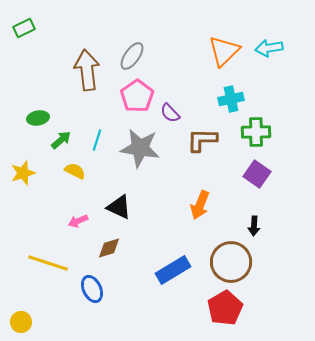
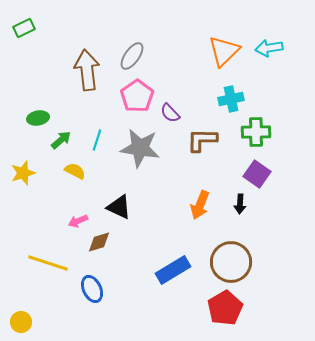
black arrow: moved 14 px left, 22 px up
brown diamond: moved 10 px left, 6 px up
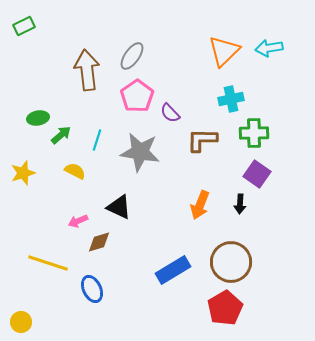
green rectangle: moved 2 px up
green cross: moved 2 px left, 1 px down
green arrow: moved 5 px up
gray star: moved 4 px down
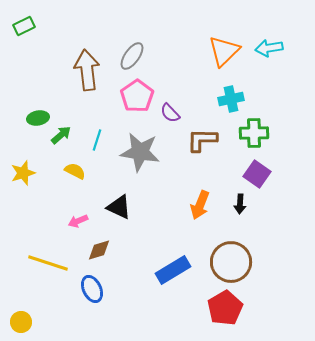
brown diamond: moved 8 px down
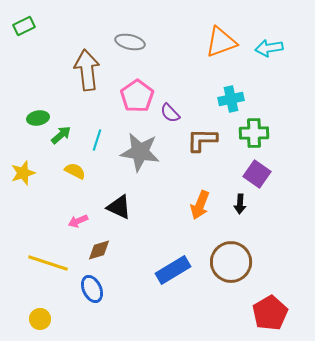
orange triangle: moved 3 px left, 9 px up; rotated 24 degrees clockwise
gray ellipse: moved 2 px left, 14 px up; rotated 68 degrees clockwise
red pentagon: moved 45 px right, 5 px down
yellow circle: moved 19 px right, 3 px up
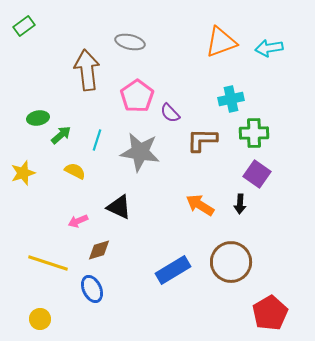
green rectangle: rotated 10 degrees counterclockwise
orange arrow: rotated 100 degrees clockwise
